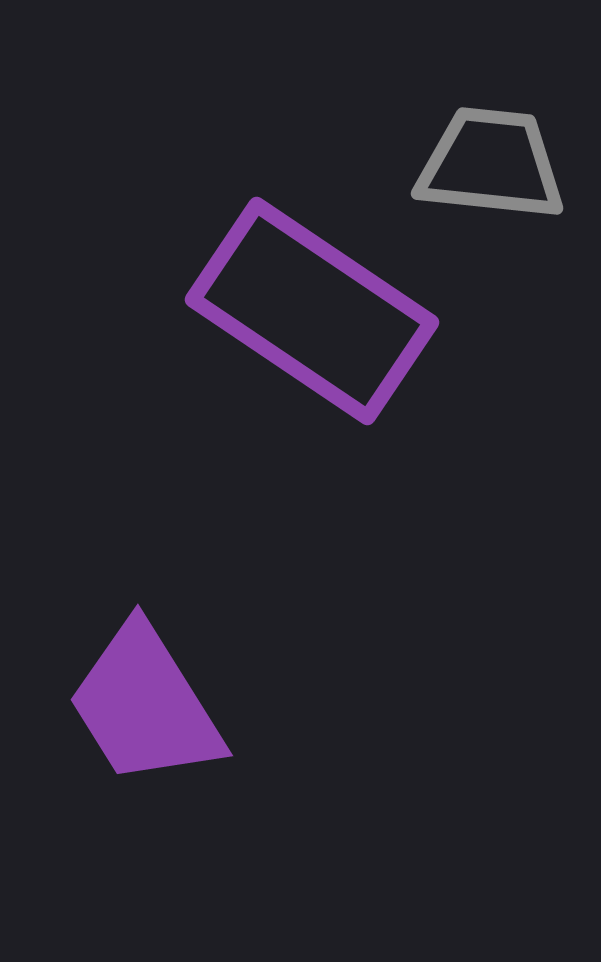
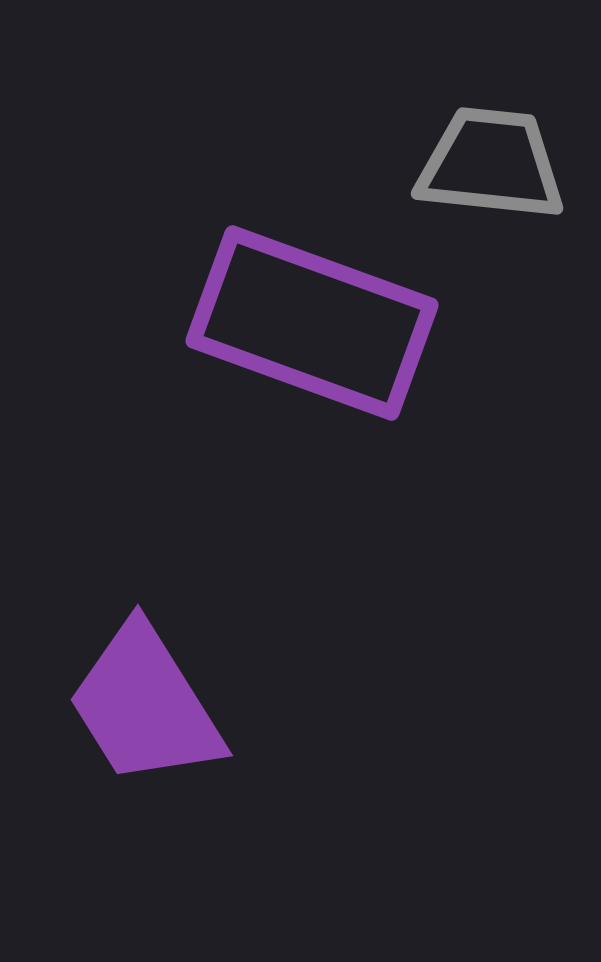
purple rectangle: moved 12 px down; rotated 14 degrees counterclockwise
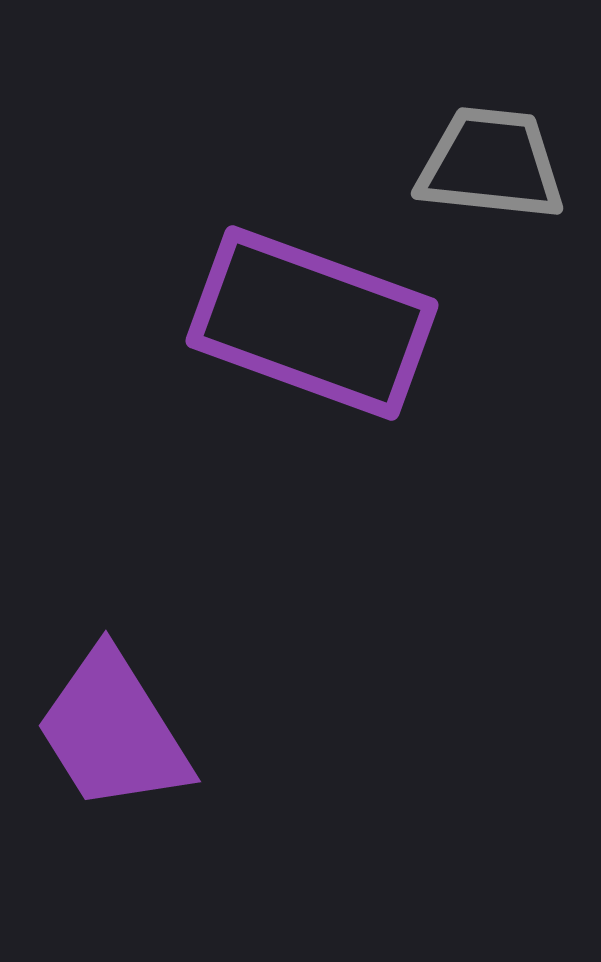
purple trapezoid: moved 32 px left, 26 px down
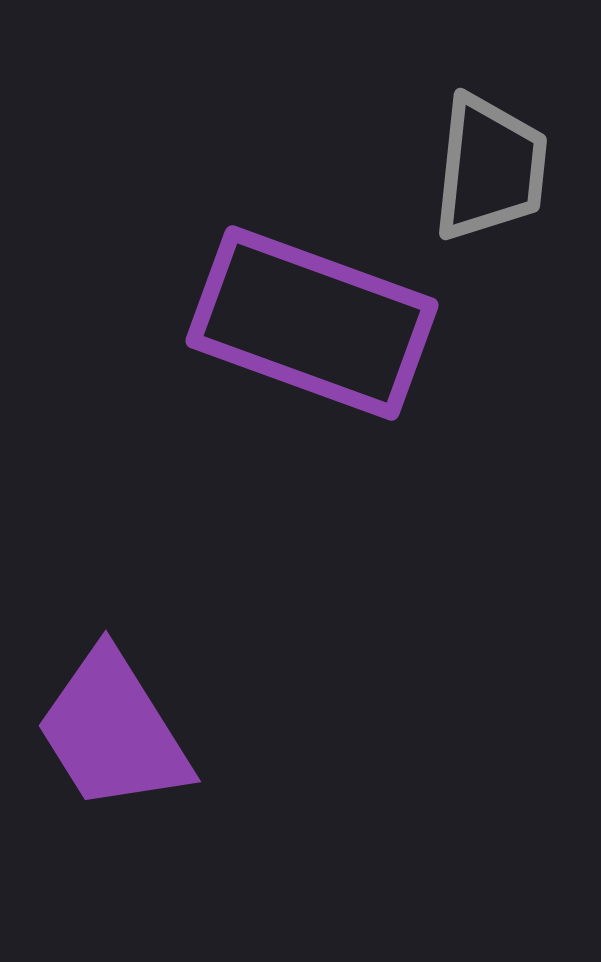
gray trapezoid: moved 1 px left, 4 px down; rotated 90 degrees clockwise
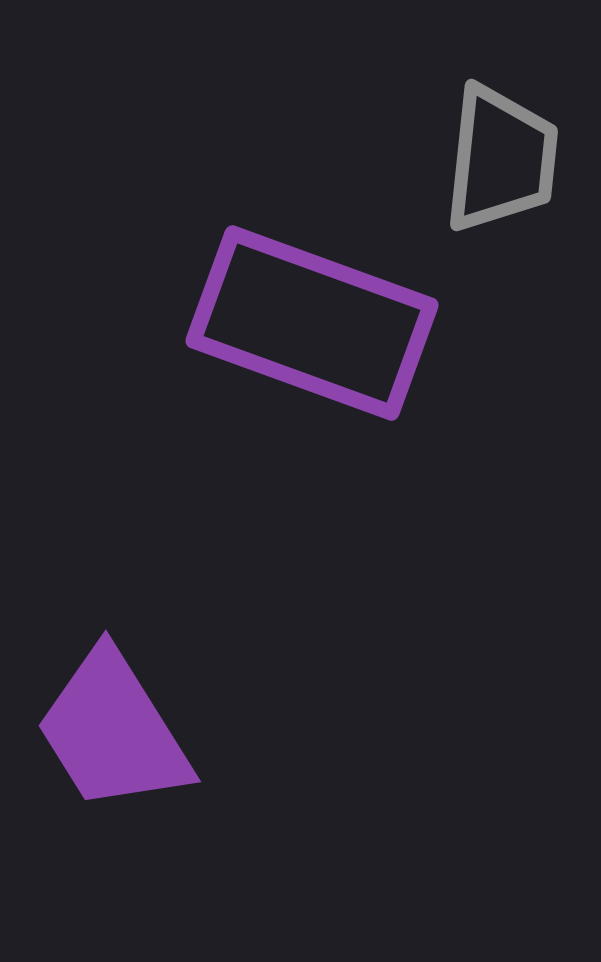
gray trapezoid: moved 11 px right, 9 px up
